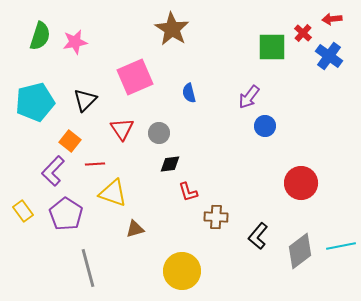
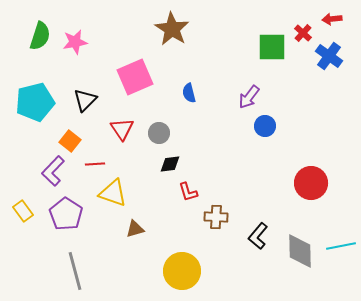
red circle: moved 10 px right
gray diamond: rotated 54 degrees counterclockwise
gray line: moved 13 px left, 3 px down
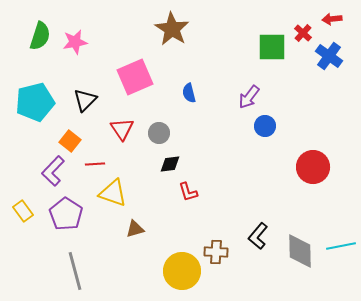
red circle: moved 2 px right, 16 px up
brown cross: moved 35 px down
